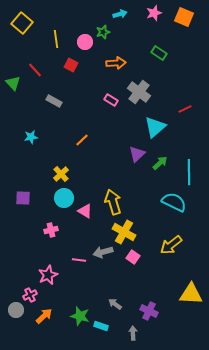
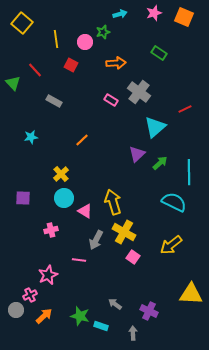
gray arrow at (103, 252): moved 7 px left, 12 px up; rotated 48 degrees counterclockwise
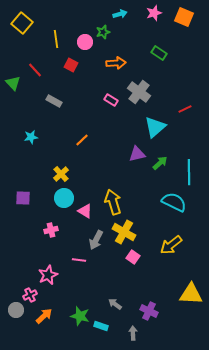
purple triangle at (137, 154): rotated 30 degrees clockwise
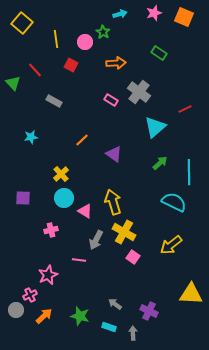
green star at (103, 32): rotated 24 degrees counterclockwise
purple triangle at (137, 154): moved 23 px left; rotated 48 degrees clockwise
cyan rectangle at (101, 326): moved 8 px right, 1 px down
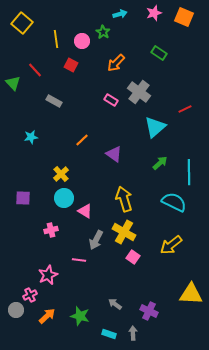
pink circle at (85, 42): moved 3 px left, 1 px up
orange arrow at (116, 63): rotated 138 degrees clockwise
yellow arrow at (113, 202): moved 11 px right, 3 px up
orange arrow at (44, 316): moved 3 px right
cyan rectangle at (109, 327): moved 7 px down
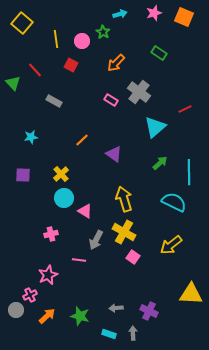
purple square at (23, 198): moved 23 px up
pink cross at (51, 230): moved 4 px down
gray arrow at (115, 304): moved 1 px right, 4 px down; rotated 40 degrees counterclockwise
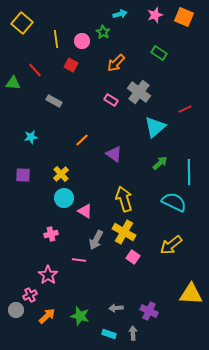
pink star at (154, 13): moved 1 px right, 2 px down
green triangle at (13, 83): rotated 42 degrees counterclockwise
pink star at (48, 275): rotated 12 degrees counterclockwise
